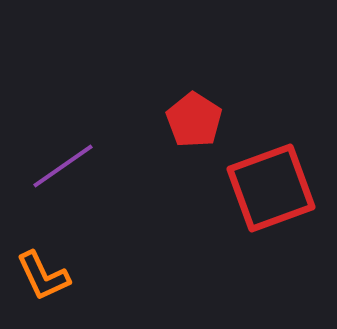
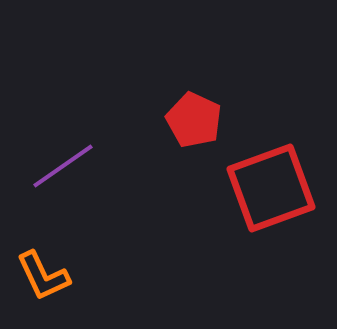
red pentagon: rotated 8 degrees counterclockwise
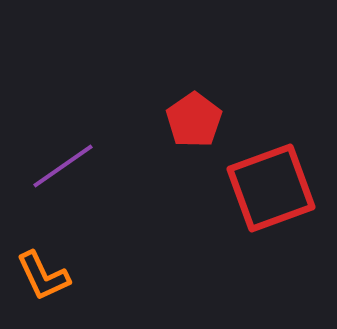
red pentagon: rotated 12 degrees clockwise
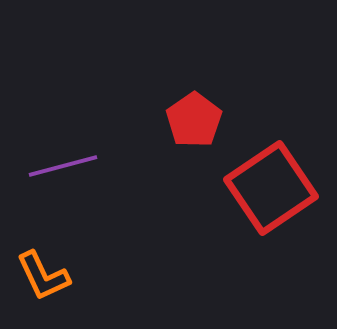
purple line: rotated 20 degrees clockwise
red square: rotated 14 degrees counterclockwise
